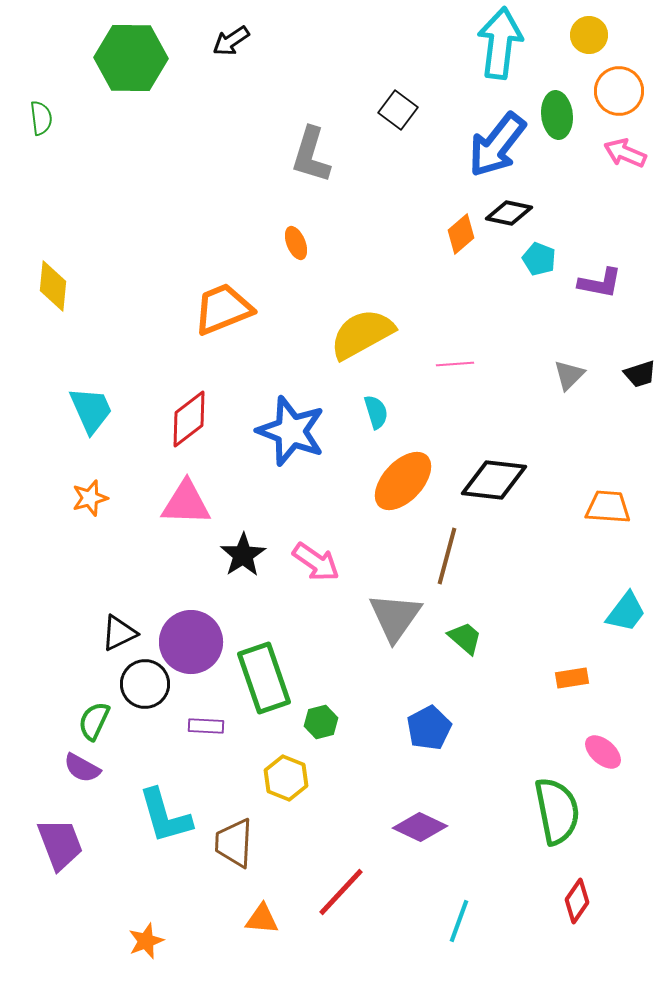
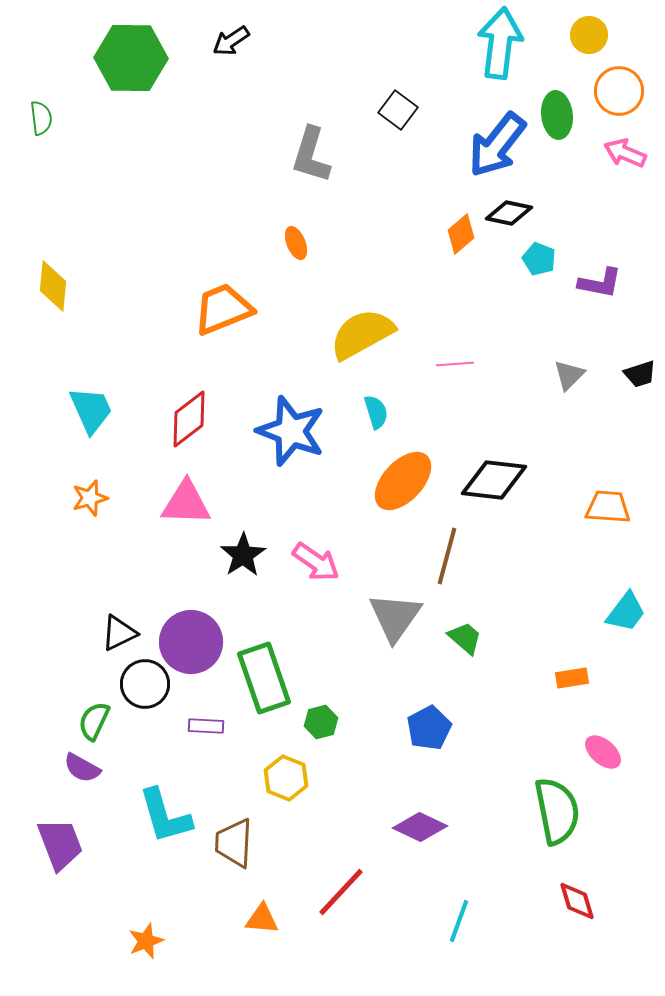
red diamond at (577, 901): rotated 51 degrees counterclockwise
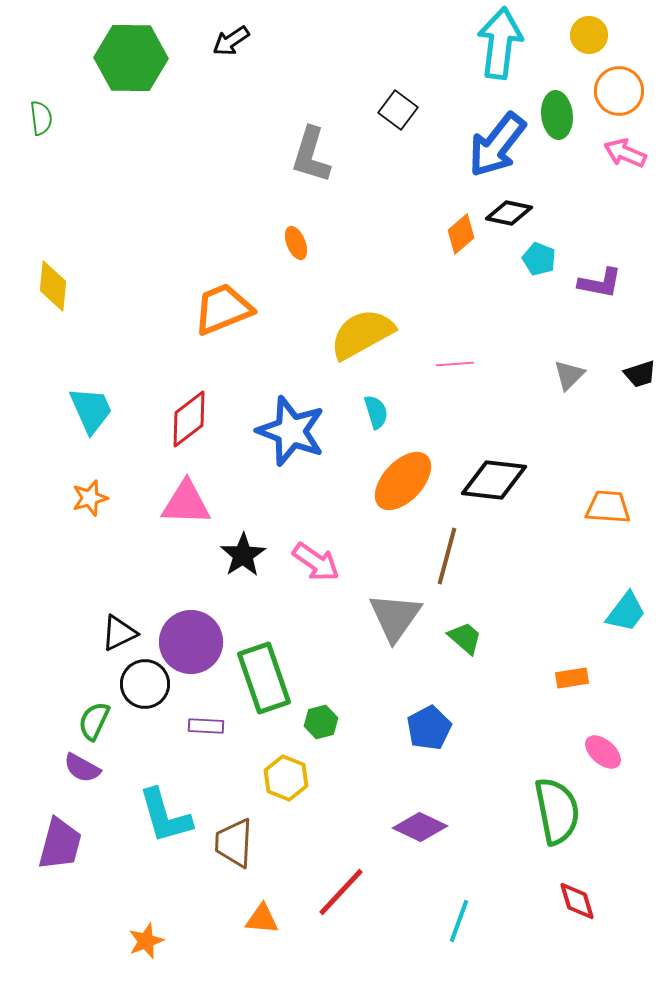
purple trapezoid at (60, 844): rotated 36 degrees clockwise
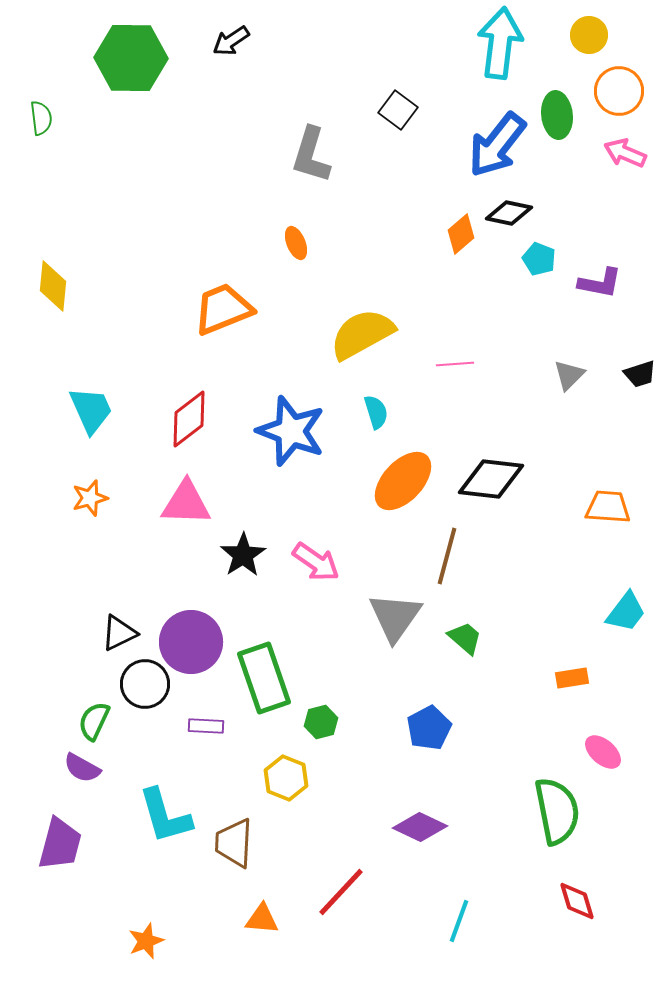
black diamond at (494, 480): moved 3 px left, 1 px up
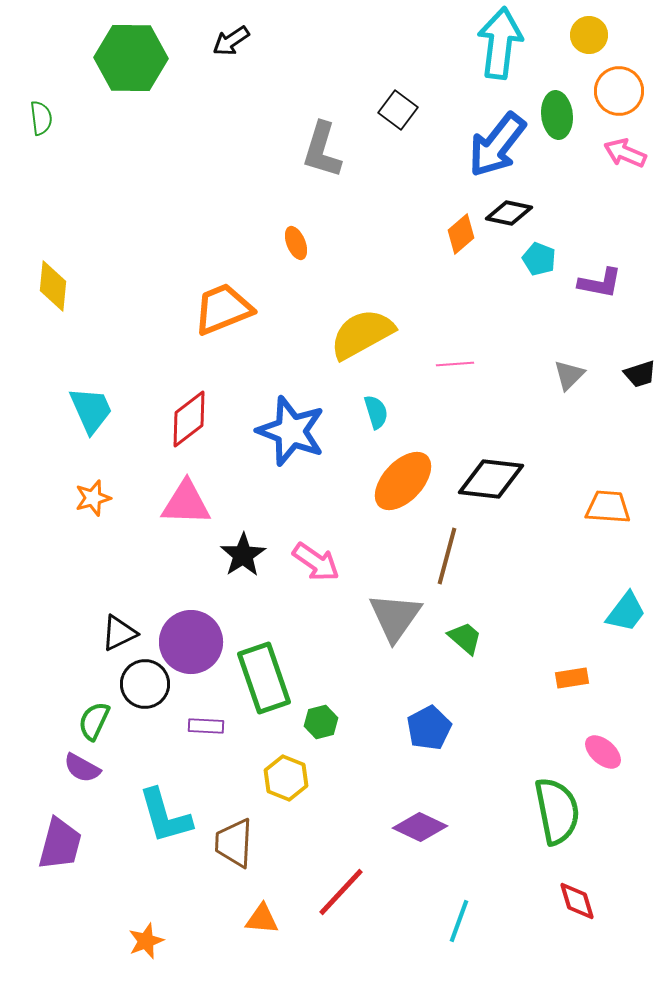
gray L-shape at (311, 155): moved 11 px right, 5 px up
orange star at (90, 498): moved 3 px right
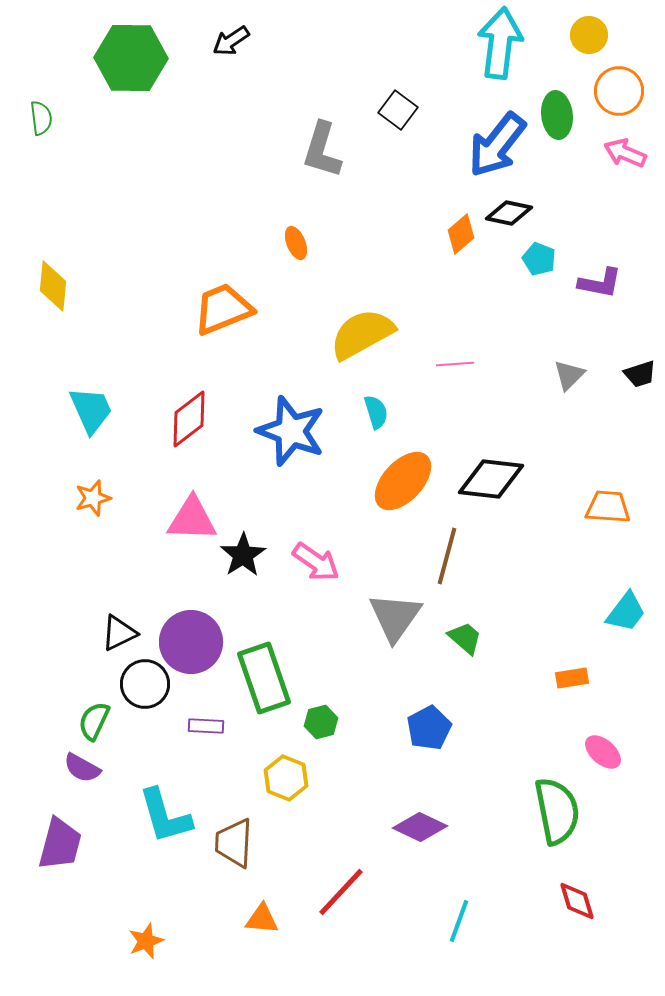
pink triangle at (186, 503): moved 6 px right, 16 px down
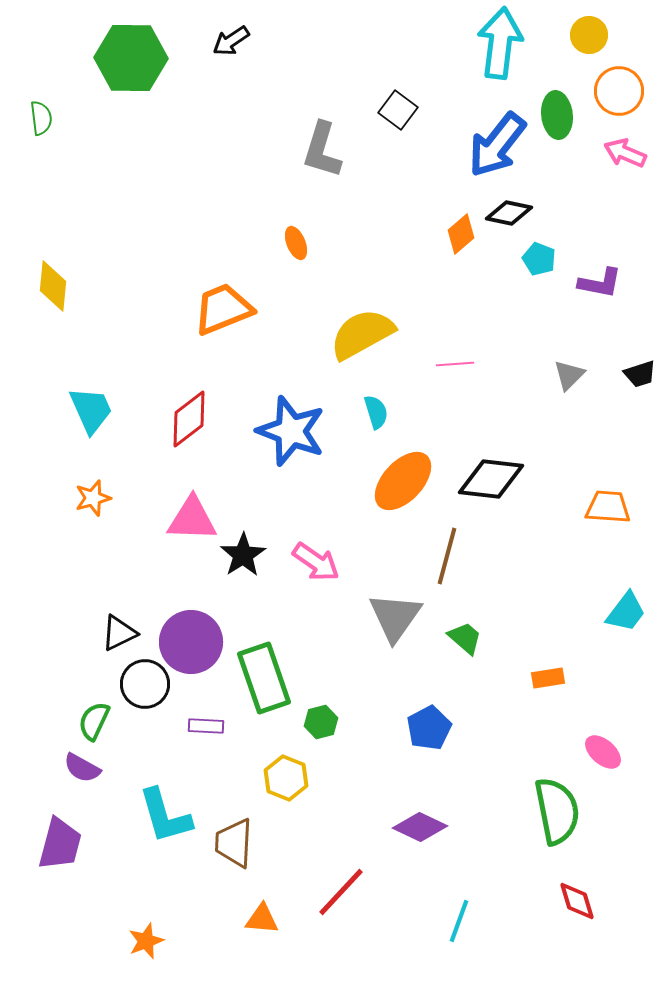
orange rectangle at (572, 678): moved 24 px left
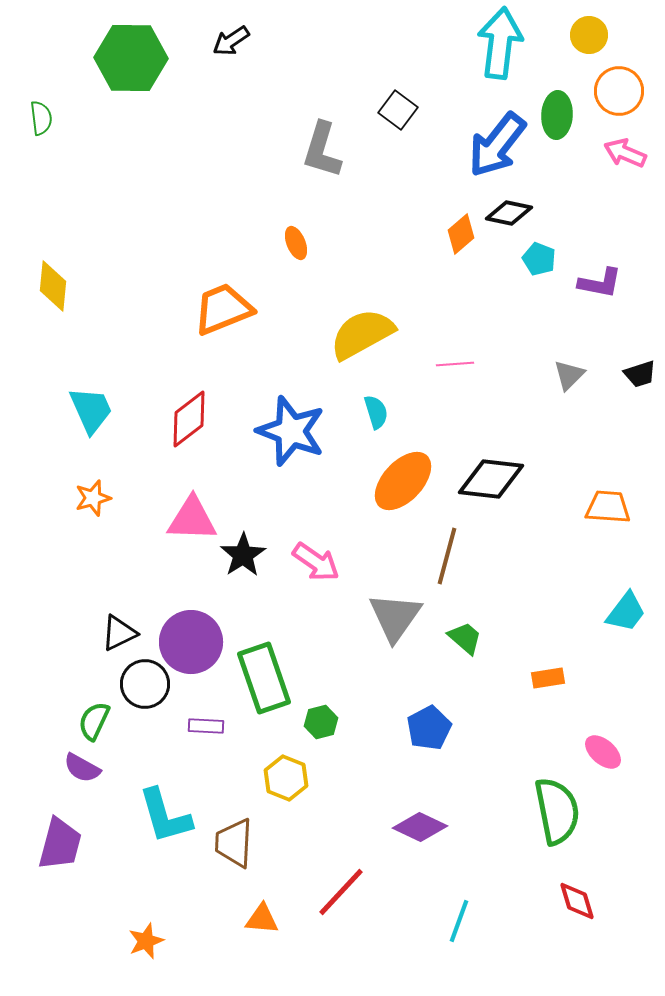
green ellipse at (557, 115): rotated 9 degrees clockwise
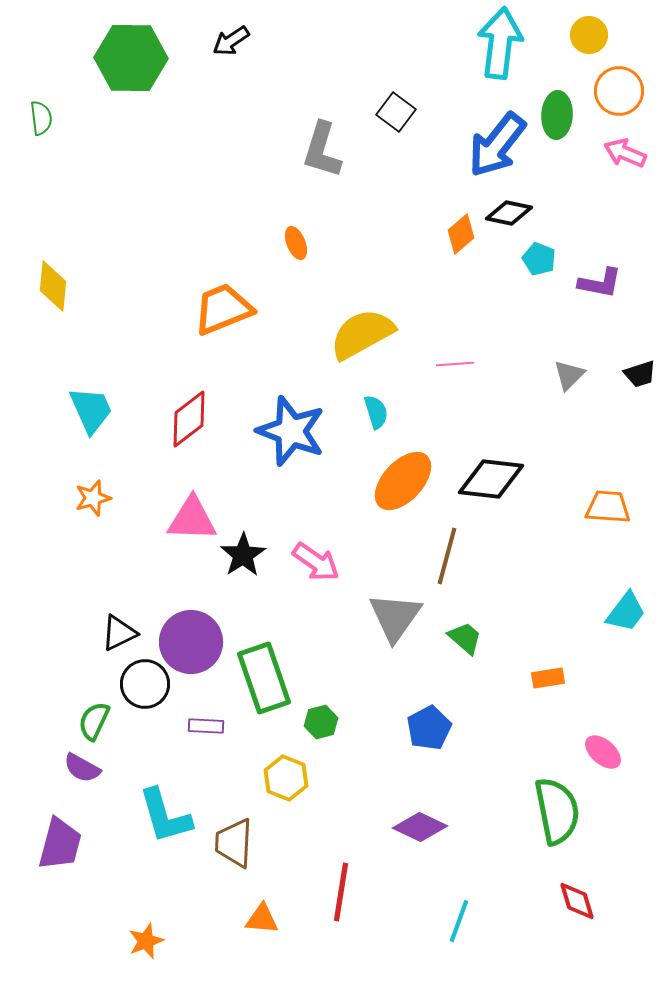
black square at (398, 110): moved 2 px left, 2 px down
red line at (341, 892): rotated 34 degrees counterclockwise
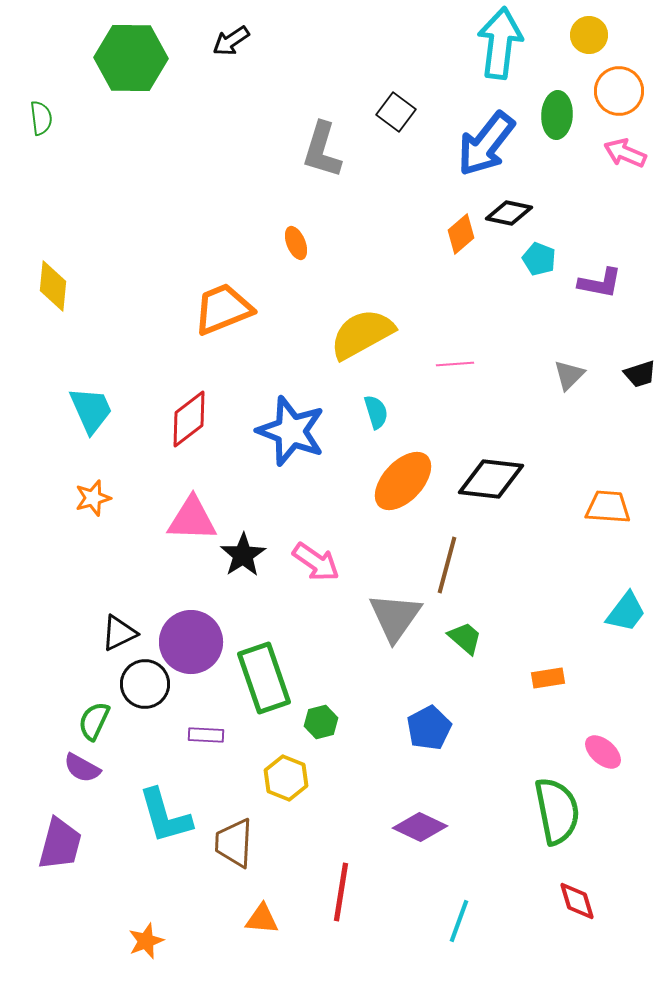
blue arrow at (497, 145): moved 11 px left, 1 px up
brown line at (447, 556): moved 9 px down
purple rectangle at (206, 726): moved 9 px down
